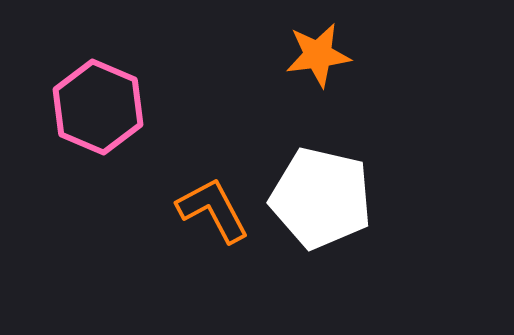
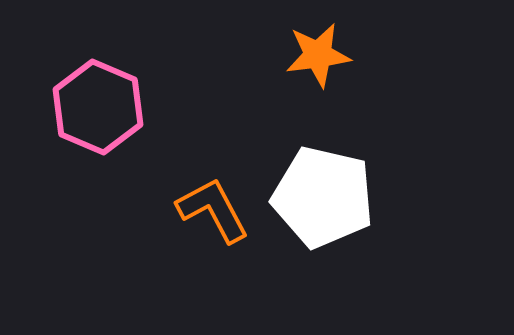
white pentagon: moved 2 px right, 1 px up
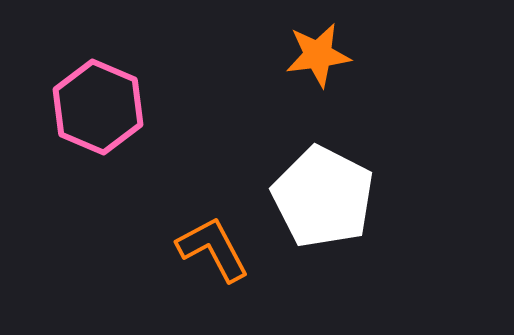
white pentagon: rotated 14 degrees clockwise
orange L-shape: moved 39 px down
